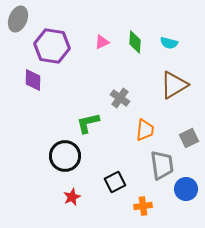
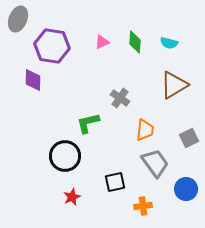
gray trapezoid: moved 7 px left, 2 px up; rotated 28 degrees counterclockwise
black square: rotated 15 degrees clockwise
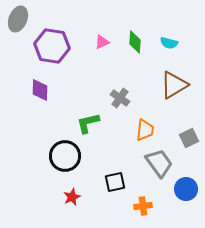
purple diamond: moved 7 px right, 10 px down
gray trapezoid: moved 4 px right
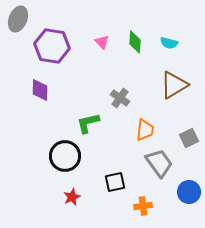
pink triangle: rotated 49 degrees counterclockwise
blue circle: moved 3 px right, 3 px down
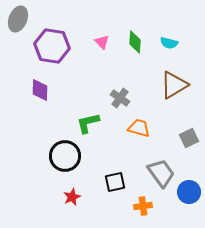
orange trapezoid: moved 6 px left, 2 px up; rotated 80 degrees counterclockwise
gray trapezoid: moved 2 px right, 10 px down
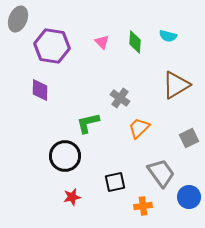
cyan semicircle: moved 1 px left, 7 px up
brown triangle: moved 2 px right
orange trapezoid: rotated 60 degrees counterclockwise
blue circle: moved 5 px down
red star: rotated 12 degrees clockwise
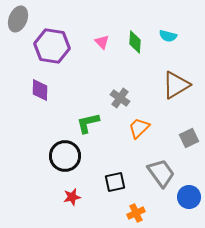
orange cross: moved 7 px left, 7 px down; rotated 18 degrees counterclockwise
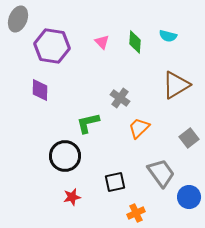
gray square: rotated 12 degrees counterclockwise
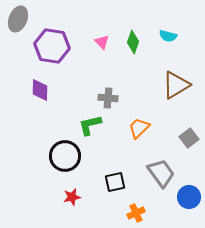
green diamond: moved 2 px left; rotated 15 degrees clockwise
gray cross: moved 12 px left; rotated 30 degrees counterclockwise
green L-shape: moved 2 px right, 2 px down
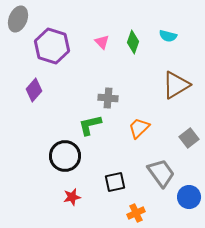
purple hexagon: rotated 8 degrees clockwise
purple diamond: moved 6 px left; rotated 40 degrees clockwise
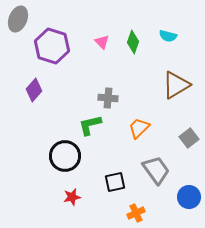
gray trapezoid: moved 5 px left, 3 px up
